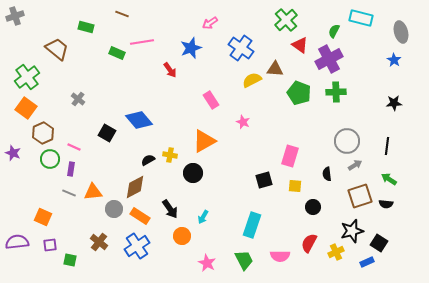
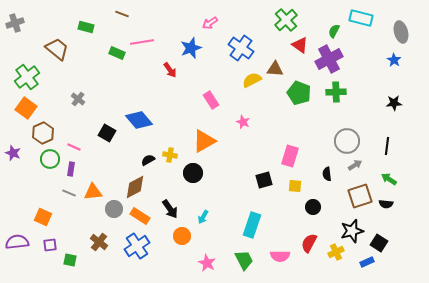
gray cross at (15, 16): moved 7 px down
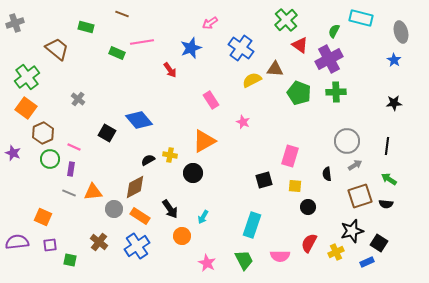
black circle at (313, 207): moved 5 px left
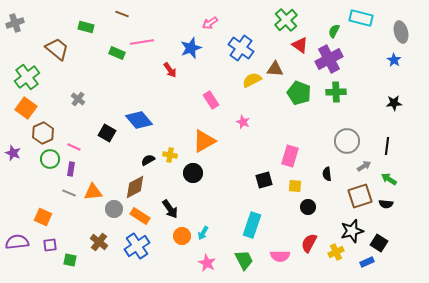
gray arrow at (355, 165): moved 9 px right, 1 px down
cyan arrow at (203, 217): moved 16 px down
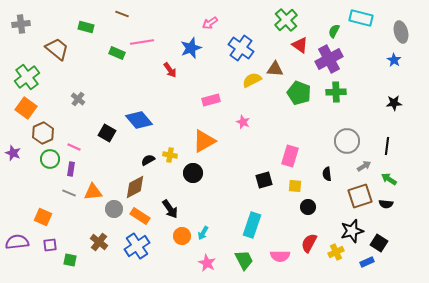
gray cross at (15, 23): moved 6 px right, 1 px down; rotated 12 degrees clockwise
pink rectangle at (211, 100): rotated 72 degrees counterclockwise
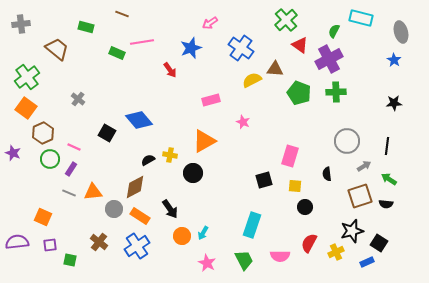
purple rectangle at (71, 169): rotated 24 degrees clockwise
black circle at (308, 207): moved 3 px left
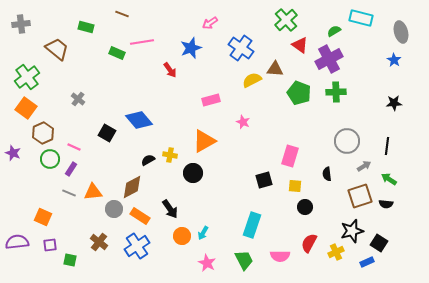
green semicircle at (334, 31): rotated 32 degrees clockwise
brown diamond at (135, 187): moved 3 px left
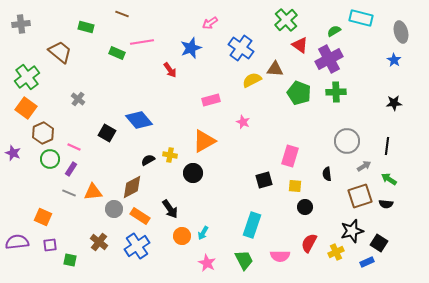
brown trapezoid at (57, 49): moved 3 px right, 3 px down
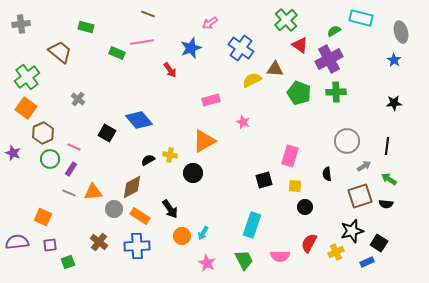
brown line at (122, 14): moved 26 px right
blue cross at (137, 246): rotated 30 degrees clockwise
green square at (70, 260): moved 2 px left, 2 px down; rotated 32 degrees counterclockwise
